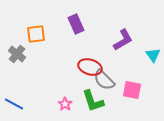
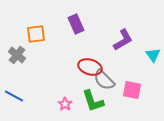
gray cross: moved 1 px down
blue line: moved 8 px up
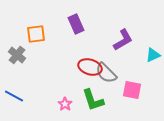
cyan triangle: rotated 42 degrees clockwise
gray semicircle: moved 2 px right, 7 px up
green L-shape: moved 1 px up
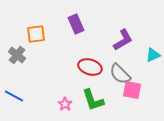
gray semicircle: moved 14 px right, 1 px down
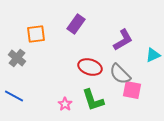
purple rectangle: rotated 60 degrees clockwise
gray cross: moved 3 px down
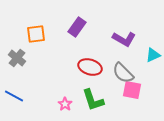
purple rectangle: moved 1 px right, 3 px down
purple L-shape: moved 1 px right, 1 px up; rotated 60 degrees clockwise
gray semicircle: moved 3 px right, 1 px up
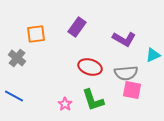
gray semicircle: moved 3 px right; rotated 50 degrees counterclockwise
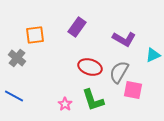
orange square: moved 1 px left, 1 px down
gray semicircle: moved 7 px left, 1 px up; rotated 125 degrees clockwise
pink square: moved 1 px right
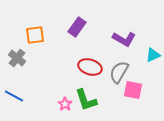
green L-shape: moved 7 px left
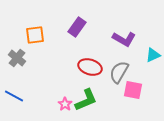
green L-shape: rotated 95 degrees counterclockwise
